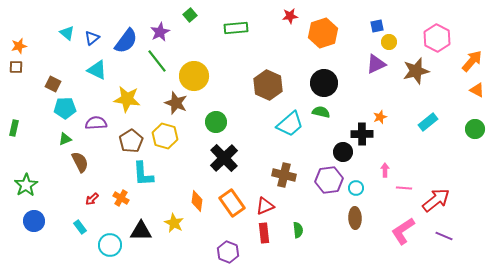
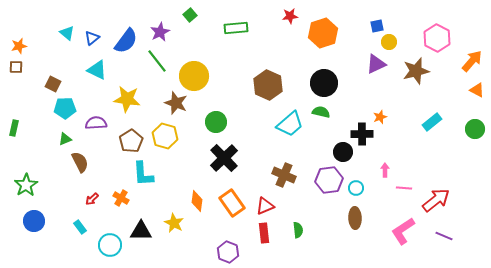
cyan rectangle at (428, 122): moved 4 px right
brown cross at (284, 175): rotated 10 degrees clockwise
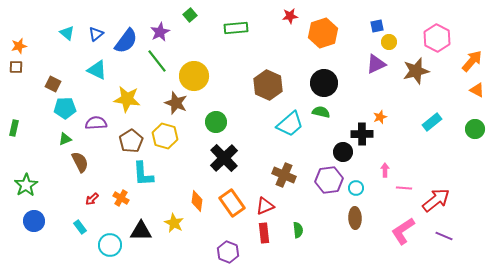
blue triangle at (92, 38): moved 4 px right, 4 px up
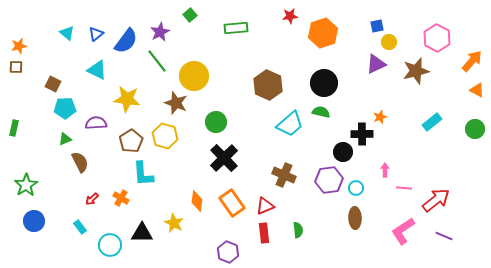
black triangle at (141, 231): moved 1 px right, 2 px down
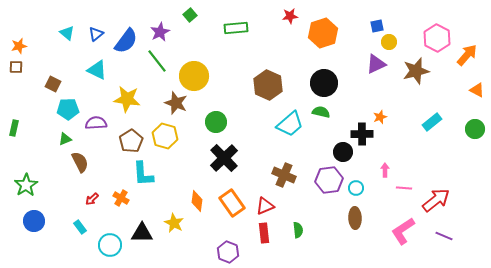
orange arrow at (472, 61): moved 5 px left, 6 px up
cyan pentagon at (65, 108): moved 3 px right, 1 px down
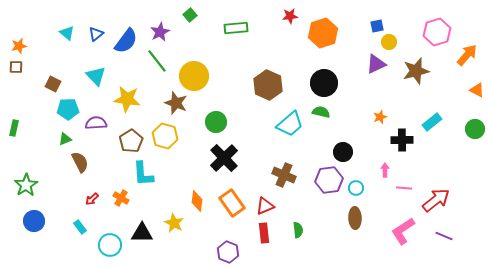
pink hexagon at (437, 38): moved 6 px up; rotated 16 degrees clockwise
cyan triangle at (97, 70): moved 1 px left, 6 px down; rotated 20 degrees clockwise
black cross at (362, 134): moved 40 px right, 6 px down
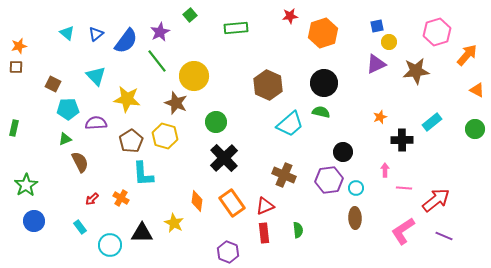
brown star at (416, 71): rotated 8 degrees clockwise
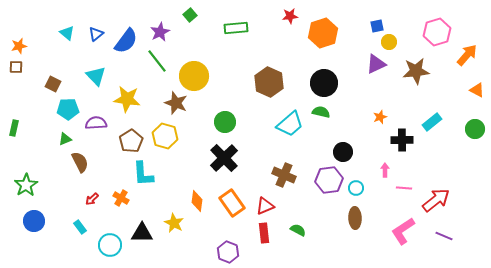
brown hexagon at (268, 85): moved 1 px right, 3 px up
green circle at (216, 122): moved 9 px right
green semicircle at (298, 230): rotated 56 degrees counterclockwise
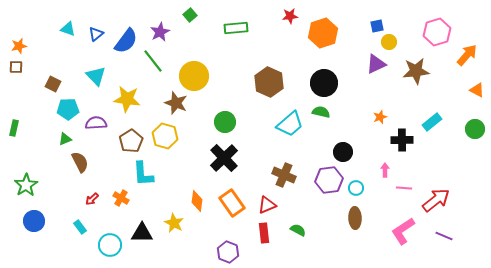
cyan triangle at (67, 33): moved 1 px right, 4 px up; rotated 21 degrees counterclockwise
green line at (157, 61): moved 4 px left
red triangle at (265, 206): moved 2 px right, 1 px up
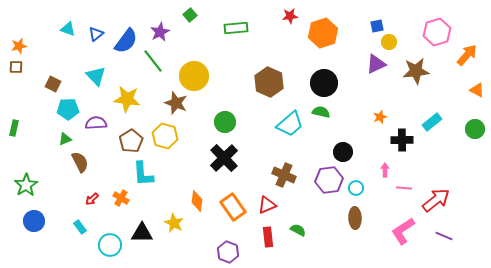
orange rectangle at (232, 203): moved 1 px right, 4 px down
red rectangle at (264, 233): moved 4 px right, 4 px down
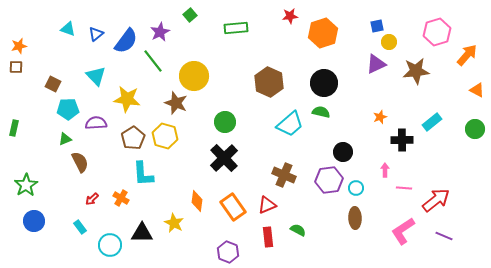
brown pentagon at (131, 141): moved 2 px right, 3 px up
